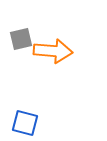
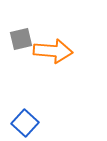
blue square: rotated 28 degrees clockwise
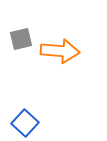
orange arrow: moved 7 px right
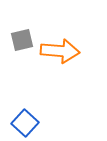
gray square: moved 1 px right, 1 px down
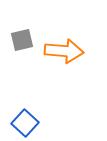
orange arrow: moved 4 px right
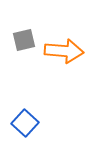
gray square: moved 2 px right
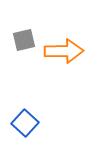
orange arrow: rotated 6 degrees counterclockwise
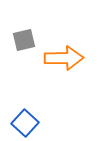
orange arrow: moved 7 px down
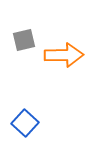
orange arrow: moved 3 px up
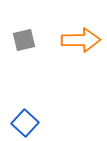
orange arrow: moved 17 px right, 15 px up
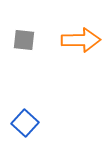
gray square: rotated 20 degrees clockwise
